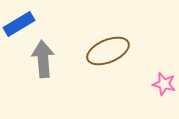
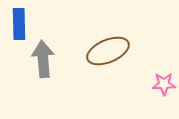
blue rectangle: rotated 60 degrees counterclockwise
pink star: rotated 15 degrees counterclockwise
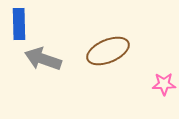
gray arrow: rotated 66 degrees counterclockwise
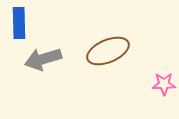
blue rectangle: moved 1 px up
gray arrow: rotated 36 degrees counterclockwise
